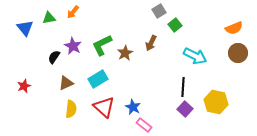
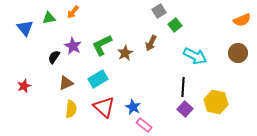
orange semicircle: moved 8 px right, 8 px up
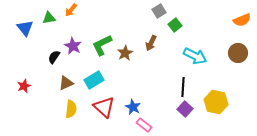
orange arrow: moved 2 px left, 2 px up
cyan rectangle: moved 4 px left, 1 px down
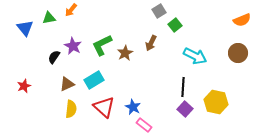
brown triangle: moved 1 px right, 1 px down
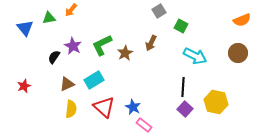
green square: moved 6 px right, 1 px down; rotated 24 degrees counterclockwise
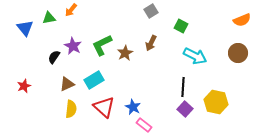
gray square: moved 8 px left
